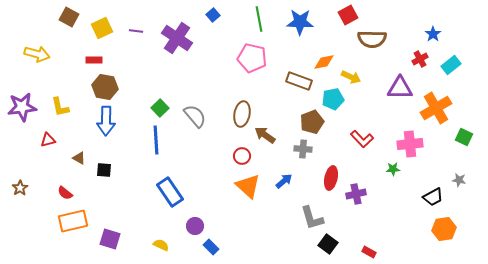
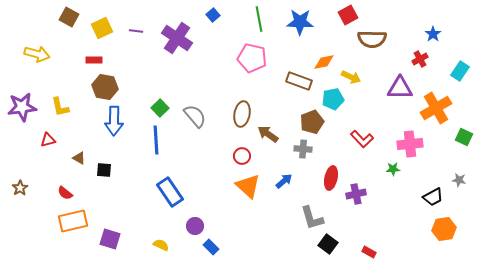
cyan rectangle at (451, 65): moved 9 px right, 6 px down; rotated 18 degrees counterclockwise
blue arrow at (106, 121): moved 8 px right
brown arrow at (265, 135): moved 3 px right, 1 px up
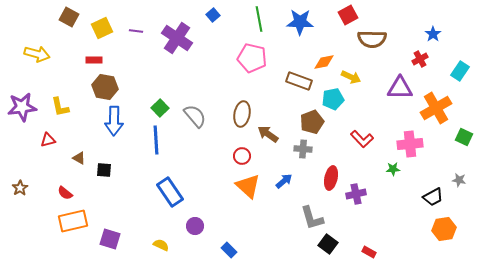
blue rectangle at (211, 247): moved 18 px right, 3 px down
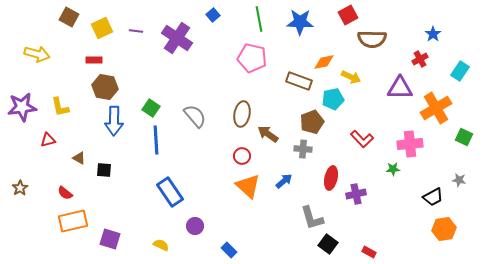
green square at (160, 108): moved 9 px left; rotated 12 degrees counterclockwise
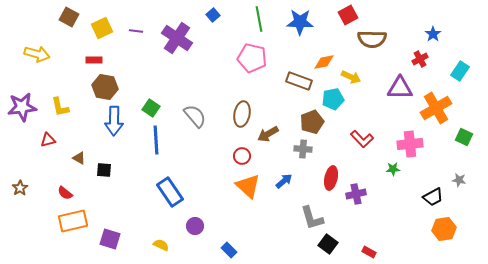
brown arrow at (268, 134): rotated 65 degrees counterclockwise
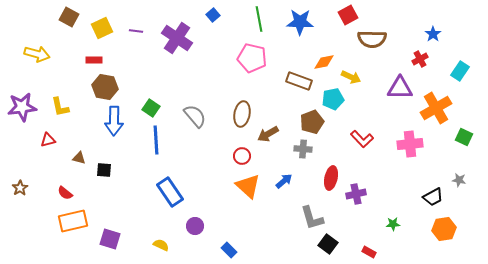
brown triangle at (79, 158): rotated 16 degrees counterclockwise
green star at (393, 169): moved 55 px down
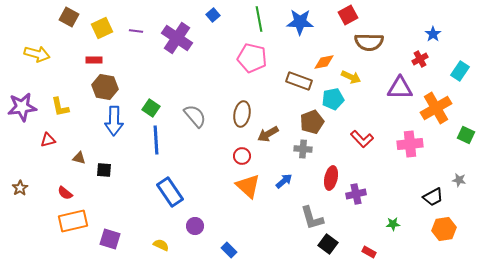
brown semicircle at (372, 39): moved 3 px left, 3 px down
green square at (464, 137): moved 2 px right, 2 px up
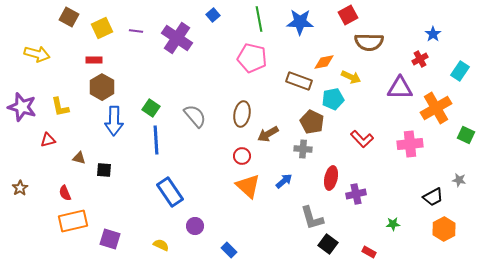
brown hexagon at (105, 87): moved 3 px left; rotated 20 degrees clockwise
purple star at (22, 107): rotated 24 degrees clockwise
brown pentagon at (312, 122): rotated 25 degrees counterclockwise
red semicircle at (65, 193): rotated 28 degrees clockwise
orange hexagon at (444, 229): rotated 20 degrees counterclockwise
